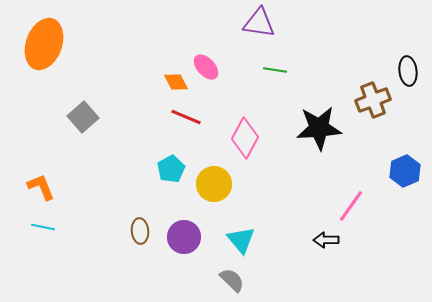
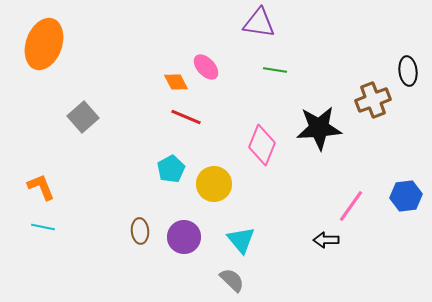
pink diamond: moved 17 px right, 7 px down; rotated 6 degrees counterclockwise
blue hexagon: moved 1 px right, 25 px down; rotated 16 degrees clockwise
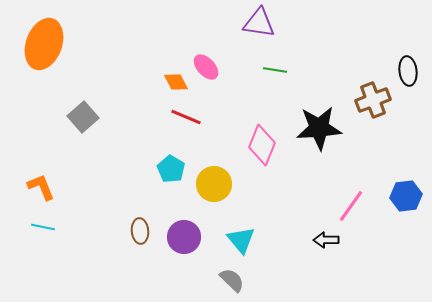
cyan pentagon: rotated 12 degrees counterclockwise
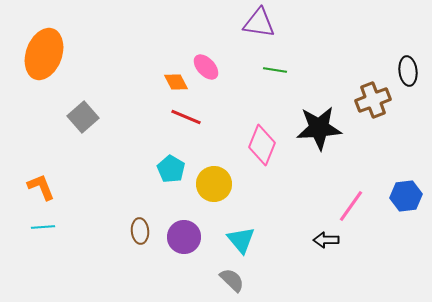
orange ellipse: moved 10 px down
cyan line: rotated 15 degrees counterclockwise
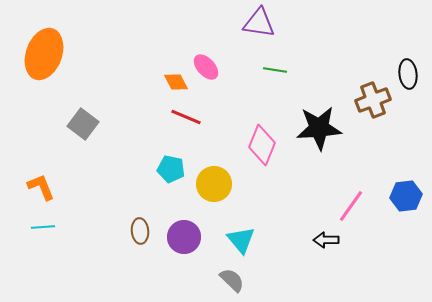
black ellipse: moved 3 px down
gray square: moved 7 px down; rotated 12 degrees counterclockwise
cyan pentagon: rotated 20 degrees counterclockwise
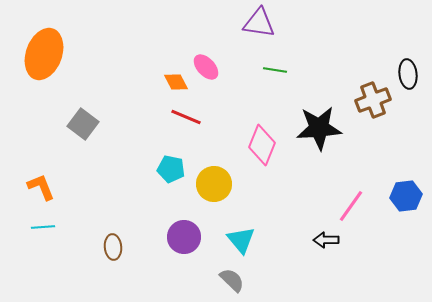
brown ellipse: moved 27 px left, 16 px down
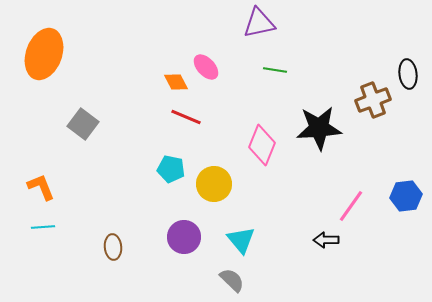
purple triangle: rotated 20 degrees counterclockwise
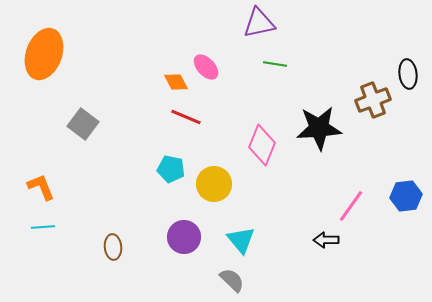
green line: moved 6 px up
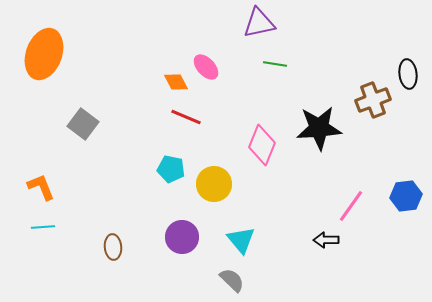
purple circle: moved 2 px left
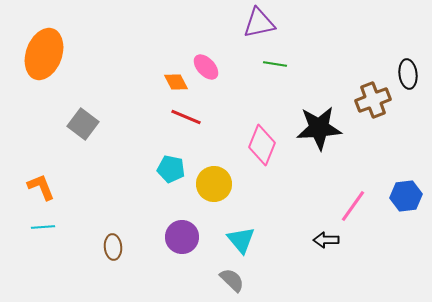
pink line: moved 2 px right
